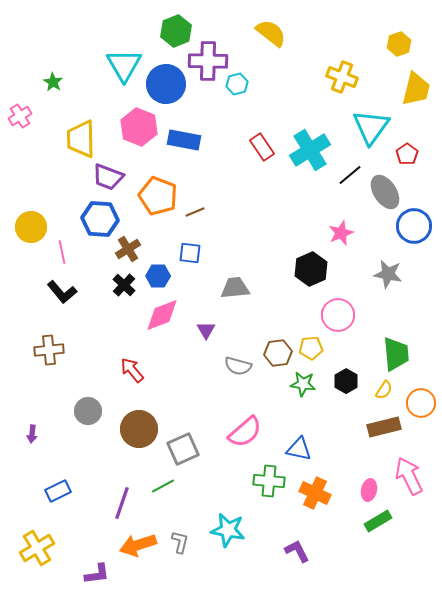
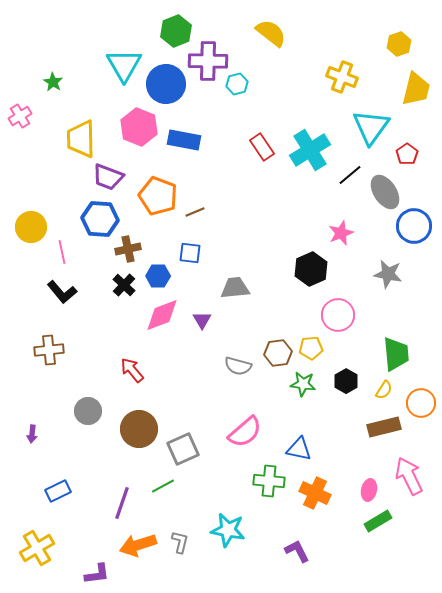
brown cross at (128, 249): rotated 20 degrees clockwise
purple triangle at (206, 330): moved 4 px left, 10 px up
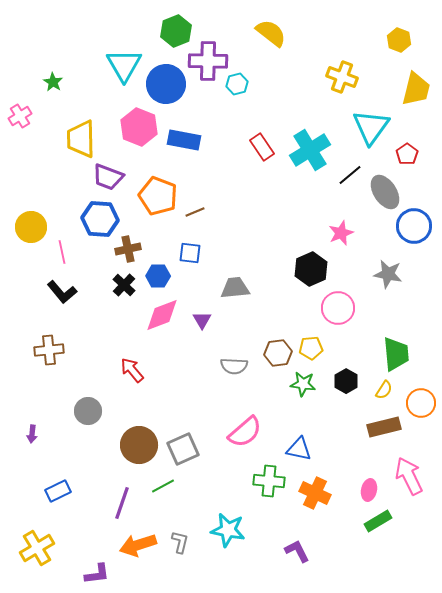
yellow hexagon at (399, 44): moved 4 px up; rotated 20 degrees counterclockwise
pink circle at (338, 315): moved 7 px up
gray semicircle at (238, 366): moved 4 px left; rotated 12 degrees counterclockwise
brown circle at (139, 429): moved 16 px down
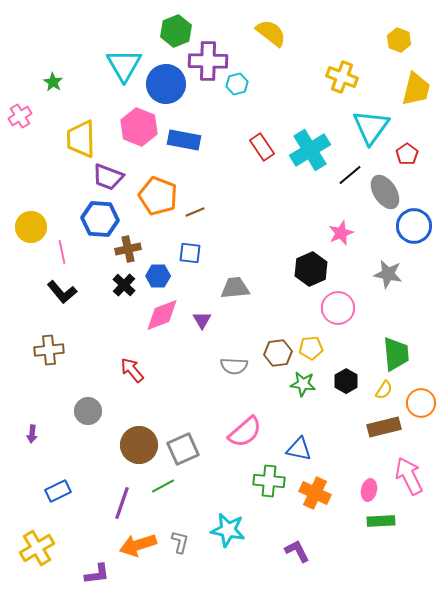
green rectangle at (378, 521): moved 3 px right; rotated 28 degrees clockwise
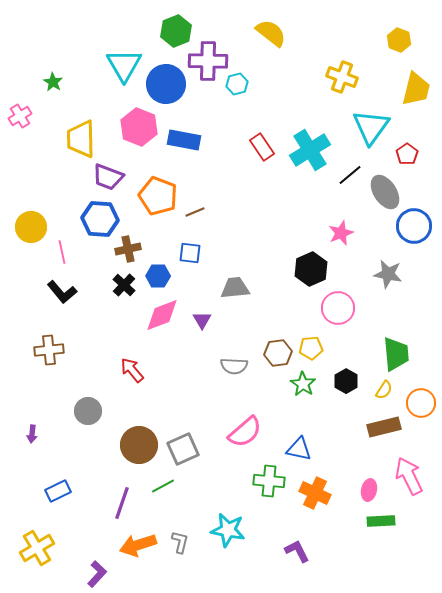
green star at (303, 384): rotated 25 degrees clockwise
purple L-shape at (97, 574): rotated 40 degrees counterclockwise
